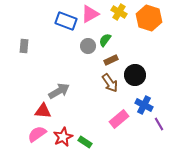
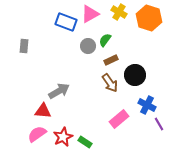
blue rectangle: moved 1 px down
blue cross: moved 3 px right
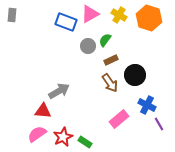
yellow cross: moved 3 px down
gray rectangle: moved 12 px left, 31 px up
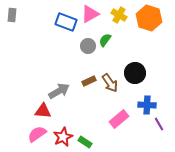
brown rectangle: moved 22 px left, 21 px down
black circle: moved 2 px up
blue cross: rotated 24 degrees counterclockwise
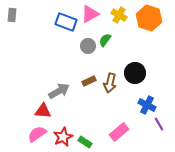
brown arrow: rotated 48 degrees clockwise
blue cross: rotated 24 degrees clockwise
pink rectangle: moved 13 px down
